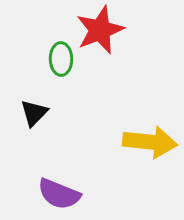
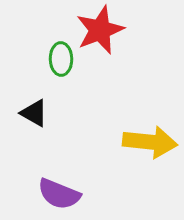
black triangle: rotated 44 degrees counterclockwise
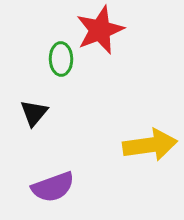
black triangle: rotated 40 degrees clockwise
yellow arrow: moved 3 px down; rotated 14 degrees counterclockwise
purple semicircle: moved 6 px left, 7 px up; rotated 42 degrees counterclockwise
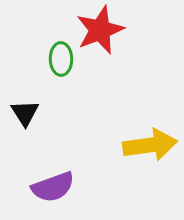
black triangle: moved 9 px left; rotated 12 degrees counterclockwise
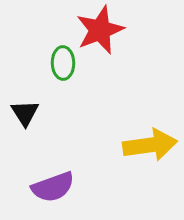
green ellipse: moved 2 px right, 4 px down
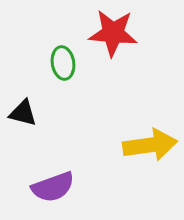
red star: moved 13 px right, 3 px down; rotated 27 degrees clockwise
green ellipse: rotated 8 degrees counterclockwise
black triangle: moved 2 px left; rotated 44 degrees counterclockwise
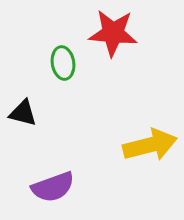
yellow arrow: rotated 6 degrees counterclockwise
